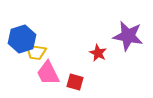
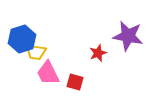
red star: rotated 24 degrees clockwise
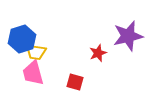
purple star: rotated 24 degrees counterclockwise
pink trapezoid: moved 15 px left; rotated 12 degrees clockwise
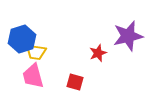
pink trapezoid: moved 3 px down
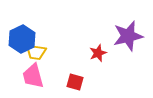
blue hexagon: rotated 8 degrees counterclockwise
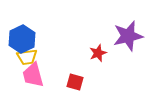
yellow trapezoid: moved 9 px left, 5 px down; rotated 15 degrees counterclockwise
pink trapezoid: moved 1 px up
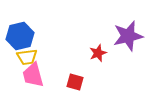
blue hexagon: moved 2 px left, 3 px up; rotated 12 degrees clockwise
